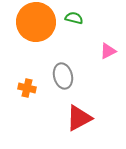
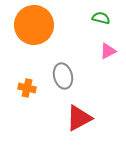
green semicircle: moved 27 px right
orange circle: moved 2 px left, 3 px down
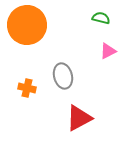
orange circle: moved 7 px left
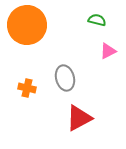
green semicircle: moved 4 px left, 2 px down
gray ellipse: moved 2 px right, 2 px down
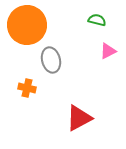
gray ellipse: moved 14 px left, 18 px up
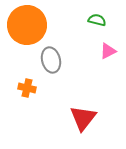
red triangle: moved 4 px right; rotated 24 degrees counterclockwise
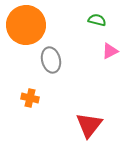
orange circle: moved 1 px left
pink triangle: moved 2 px right
orange cross: moved 3 px right, 10 px down
red triangle: moved 6 px right, 7 px down
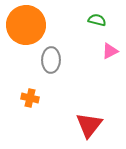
gray ellipse: rotated 15 degrees clockwise
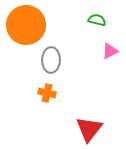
orange cross: moved 17 px right, 5 px up
red triangle: moved 4 px down
